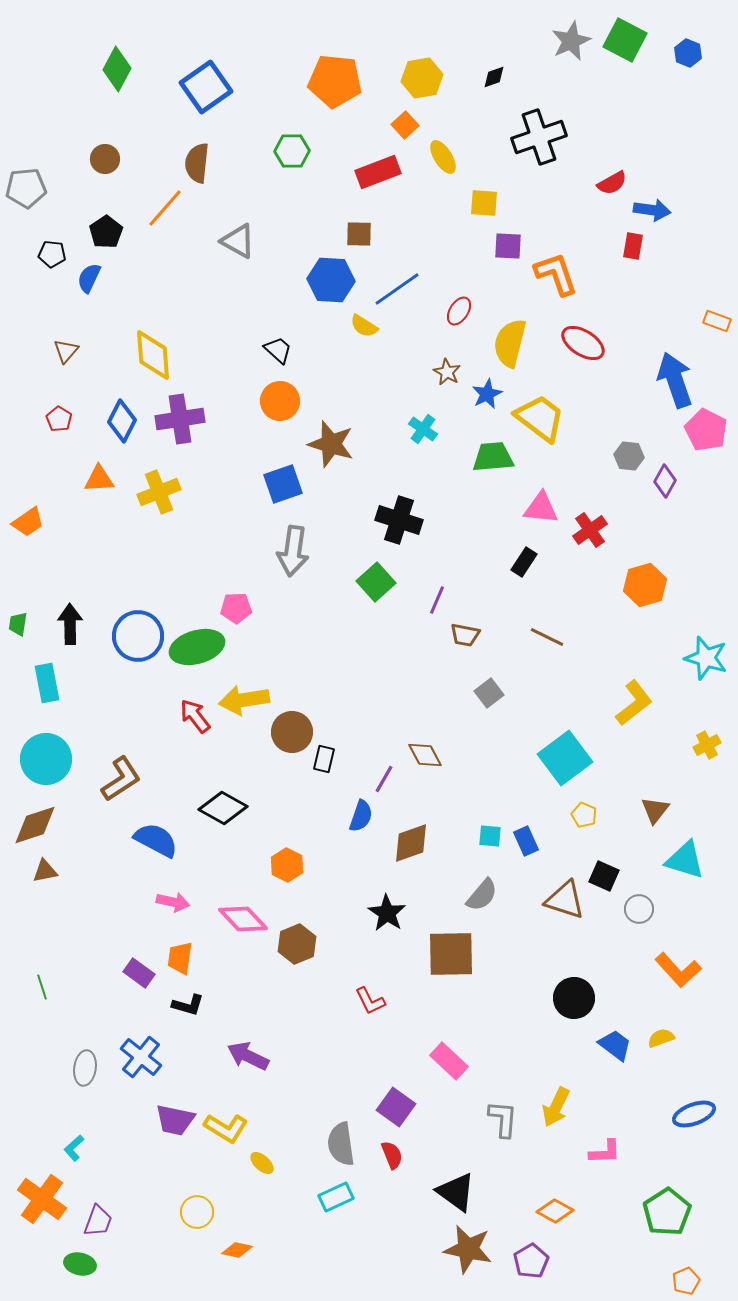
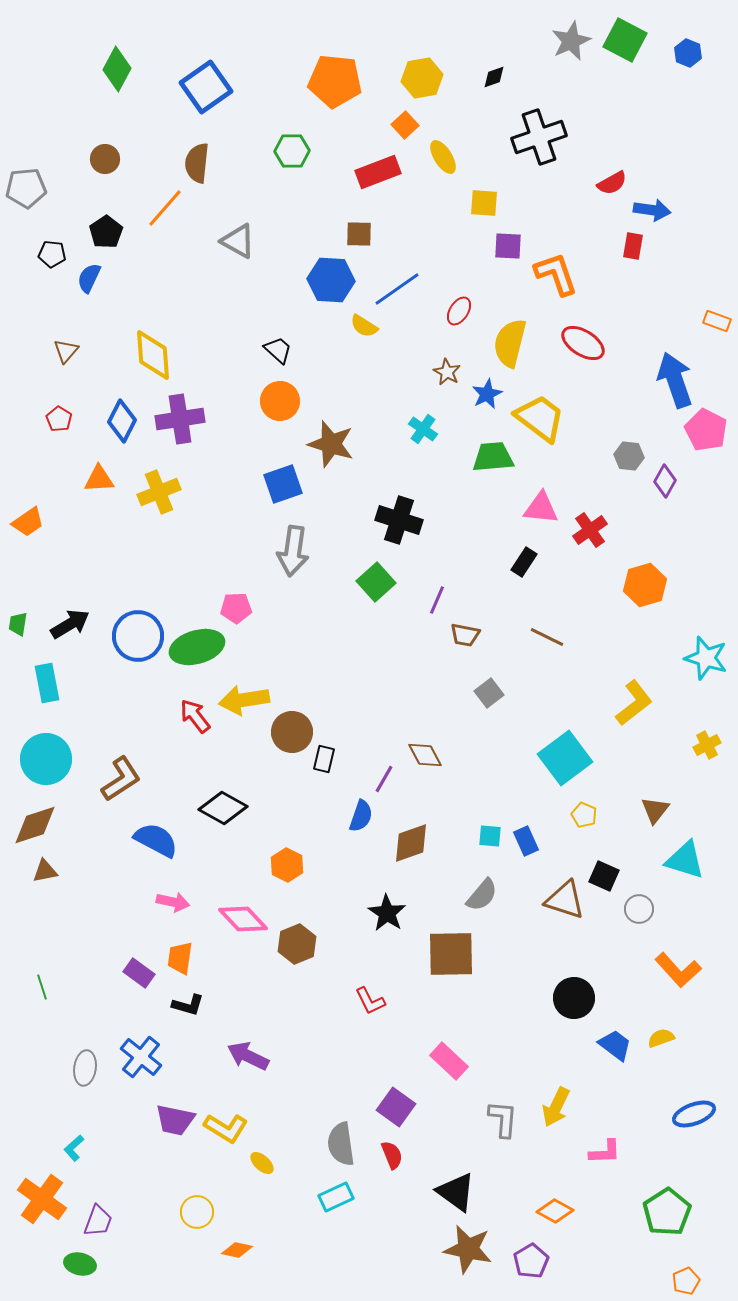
black arrow at (70, 624): rotated 60 degrees clockwise
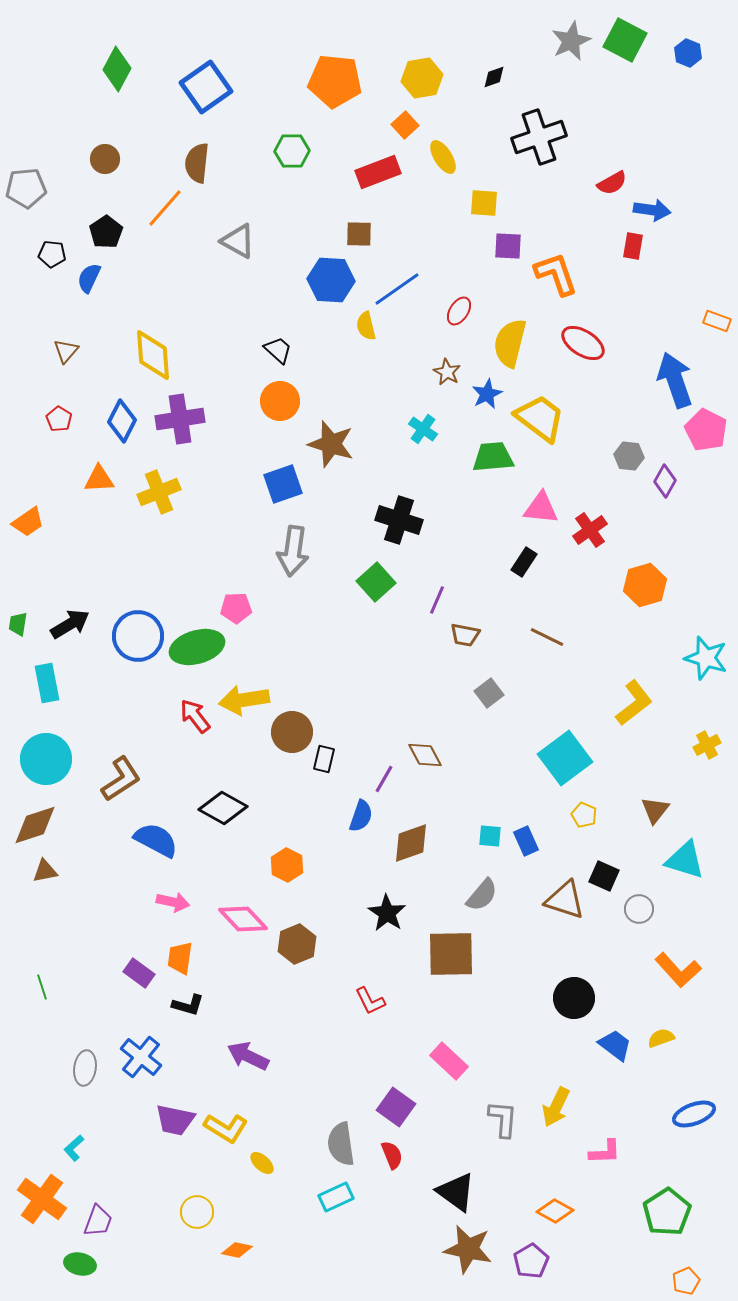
yellow semicircle at (364, 326): moved 2 px right; rotated 44 degrees clockwise
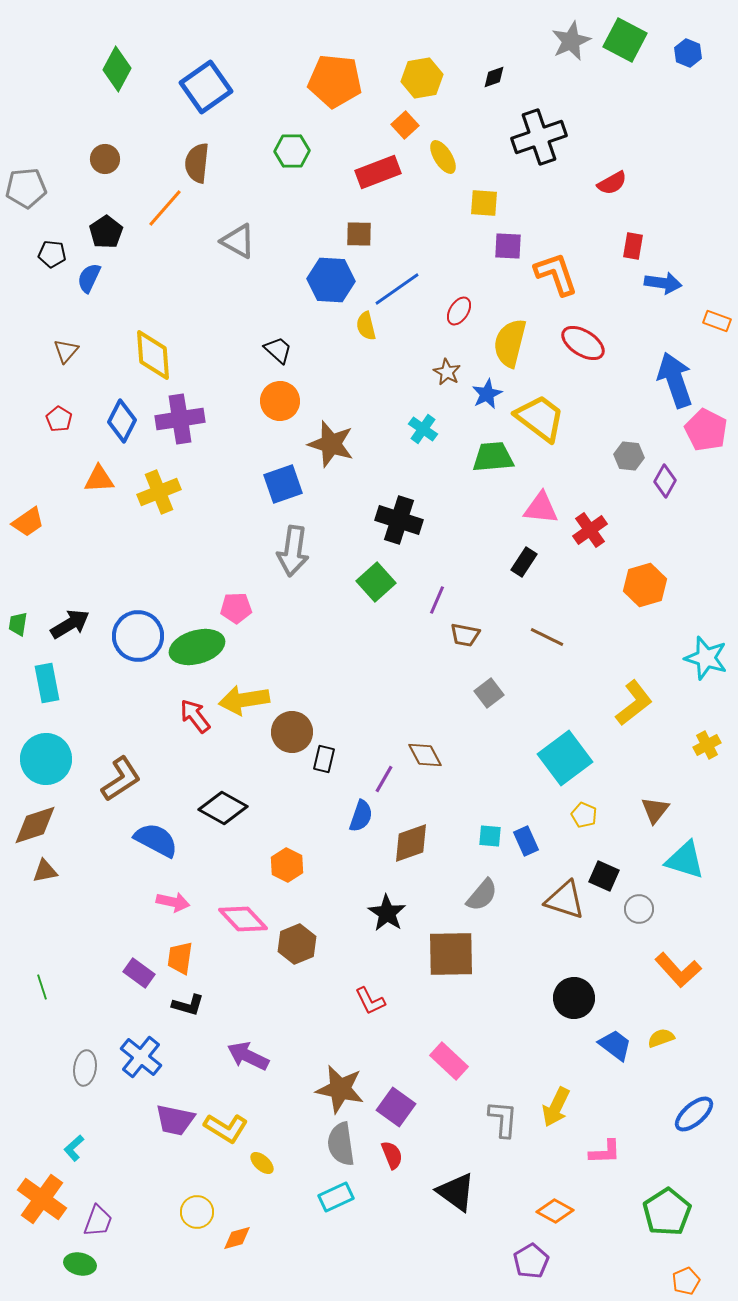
blue arrow at (652, 210): moved 11 px right, 73 px down
blue ellipse at (694, 1114): rotated 21 degrees counterclockwise
brown star at (468, 1249): moved 128 px left, 160 px up
orange diamond at (237, 1250): moved 12 px up; rotated 28 degrees counterclockwise
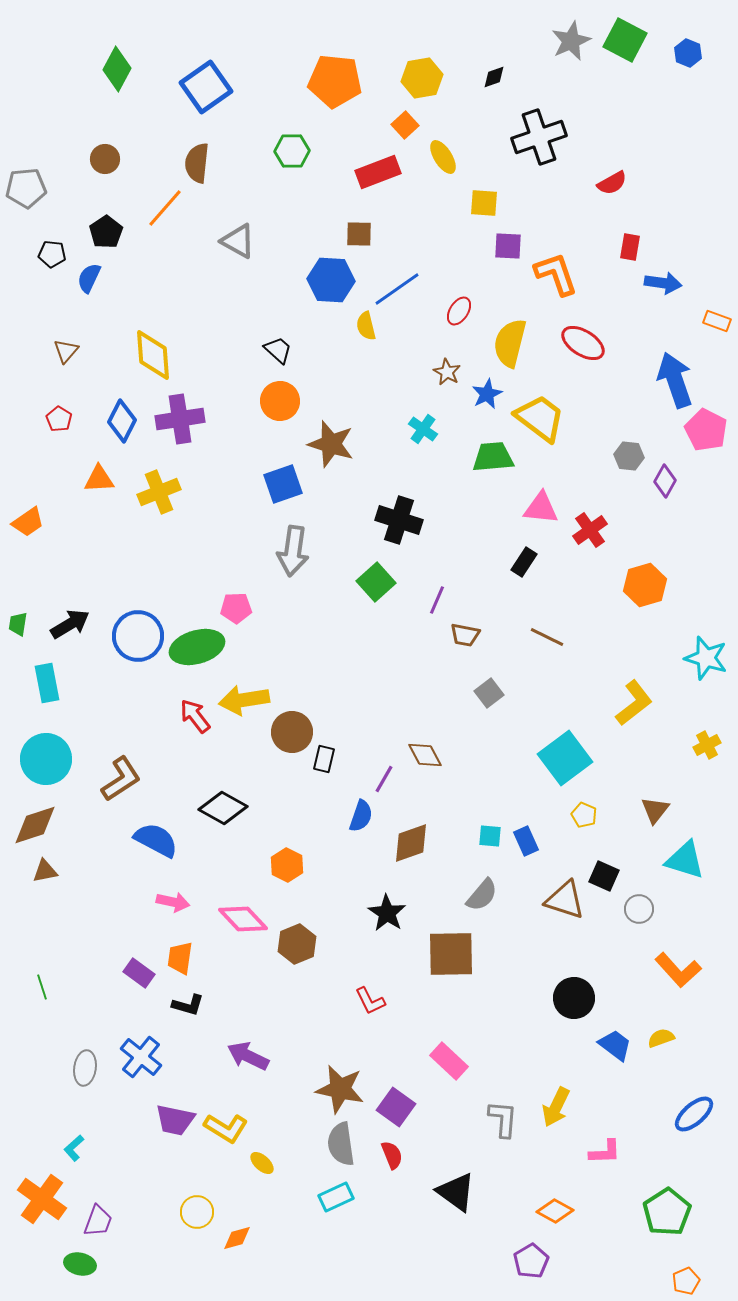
red rectangle at (633, 246): moved 3 px left, 1 px down
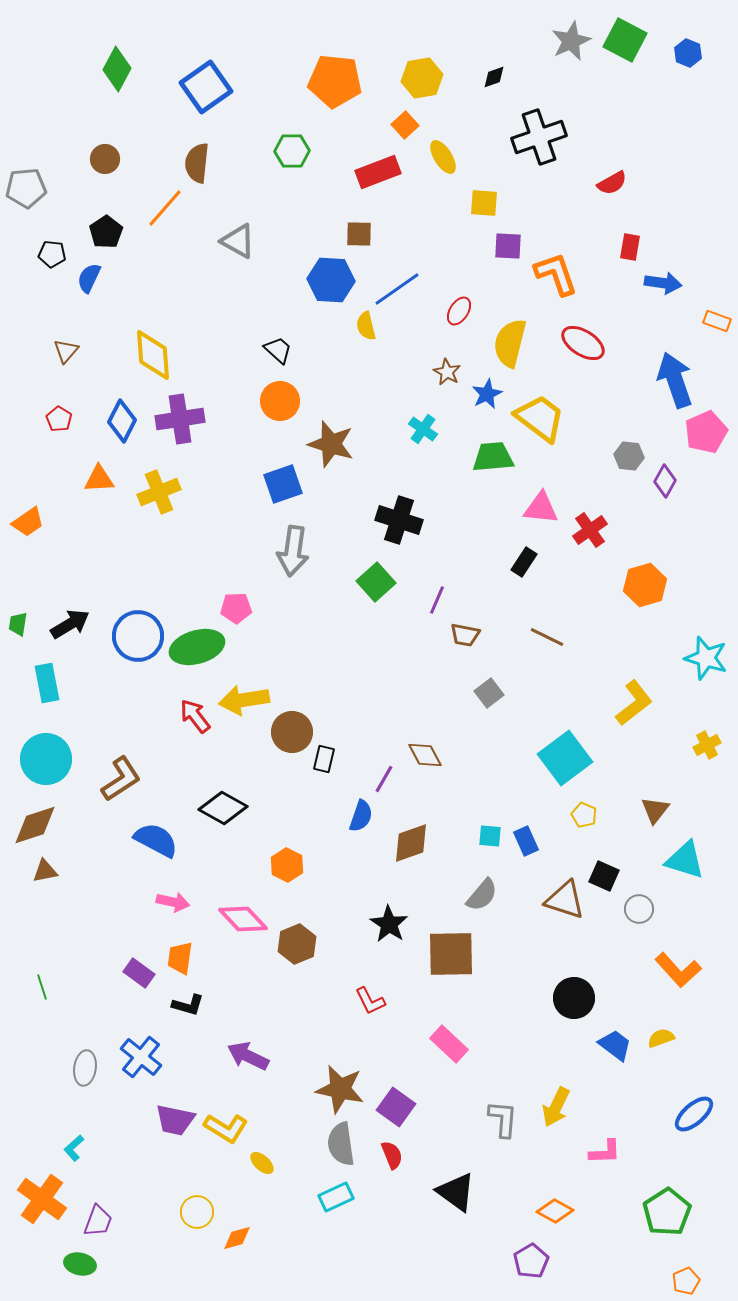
pink pentagon at (706, 430): moved 2 px down; rotated 21 degrees clockwise
black star at (387, 913): moved 2 px right, 11 px down
pink rectangle at (449, 1061): moved 17 px up
